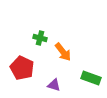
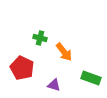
orange arrow: moved 1 px right
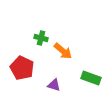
green cross: moved 1 px right
orange arrow: moved 1 px left, 1 px up; rotated 12 degrees counterclockwise
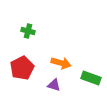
green cross: moved 13 px left, 7 px up
orange arrow: moved 2 px left, 12 px down; rotated 24 degrees counterclockwise
red pentagon: rotated 20 degrees clockwise
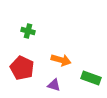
orange arrow: moved 3 px up
red pentagon: rotated 20 degrees counterclockwise
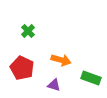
green cross: rotated 32 degrees clockwise
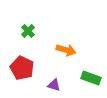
orange arrow: moved 5 px right, 10 px up
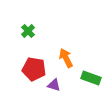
orange arrow: moved 8 px down; rotated 132 degrees counterclockwise
red pentagon: moved 12 px right, 1 px down; rotated 15 degrees counterclockwise
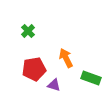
red pentagon: rotated 20 degrees counterclockwise
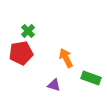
red pentagon: moved 13 px left, 16 px up
